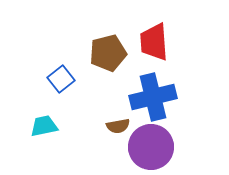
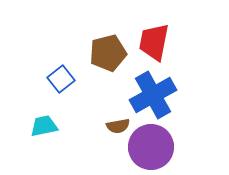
red trapezoid: rotated 15 degrees clockwise
blue cross: moved 2 px up; rotated 15 degrees counterclockwise
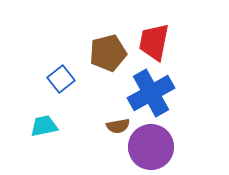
blue cross: moved 2 px left, 2 px up
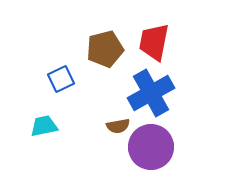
brown pentagon: moved 3 px left, 4 px up
blue square: rotated 12 degrees clockwise
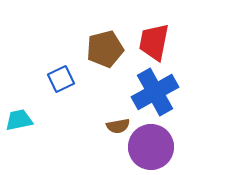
blue cross: moved 4 px right, 1 px up
cyan trapezoid: moved 25 px left, 6 px up
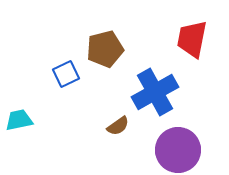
red trapezoid: moved 38 px right, 3 px up
blue square: moved 5 px right, 5 px up
brown semicircle: rotated 25 degrees counterclockwise
purple circle: moved 27 px right, 3 px down
